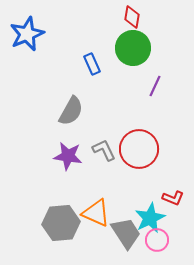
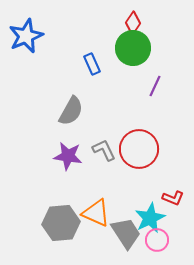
red diamond: moved 1 px right, 6 px down; rotated 25 degrees clockwise
blue star: moved 1 px left, 2 px down
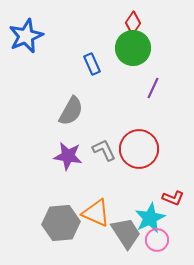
purple line: moved 2 px left, 2 px down
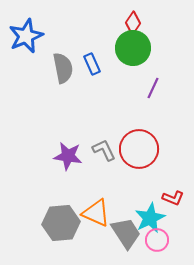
gray semicircle: moved 8 px left, 43 px up; rotated 40 degrees counterclockwise
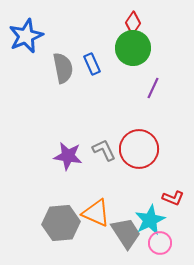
cyan star: moved 2 px down
pink circle: moved 3 px right, 3 px down
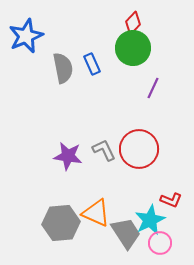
red diamond: rotated 10 degrees clockwise
red L-shape: moved 2 px left, 2 px down
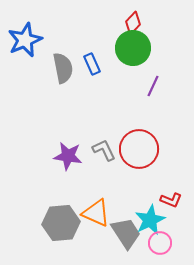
blue star: moved 1 px left, 4 px down
purple line: moved 2 px up
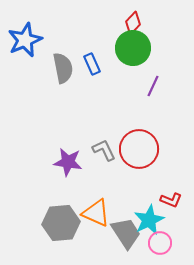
purple star: moved 6 px down
cyan star: moved 1 px left
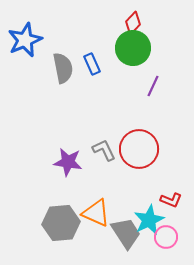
pink circle: moved 6 px right, 6 px up
